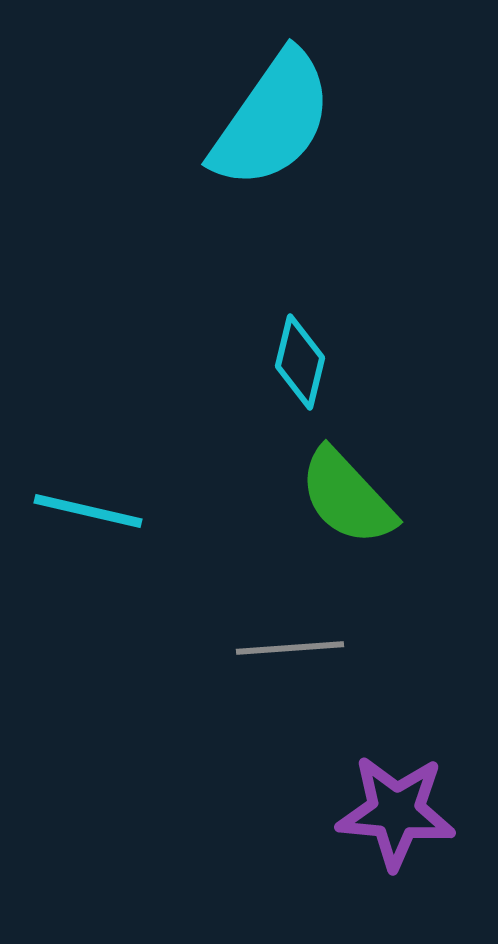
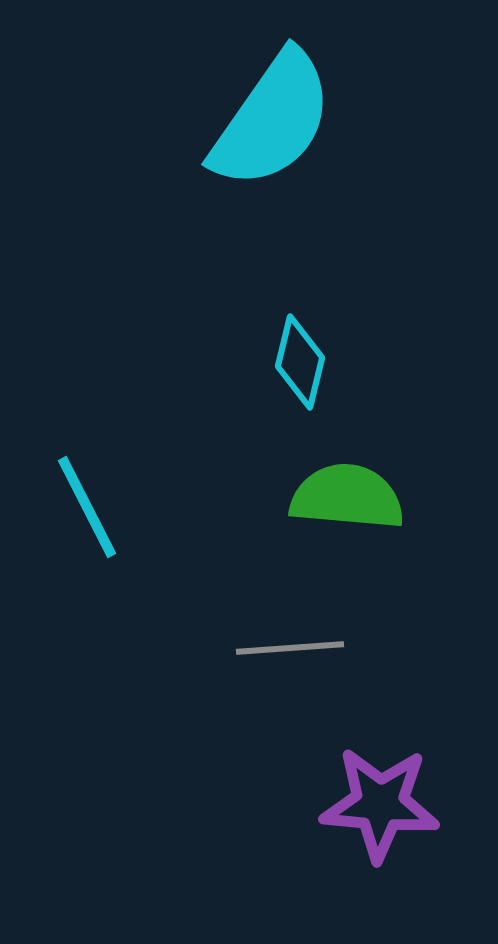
green semicircle: rotated 138 degrees clockwise
cyan line: moved 1 px left, 4 px up; rotated 50 degrees clockwise
purple star: moved 16 px left, 8 px up
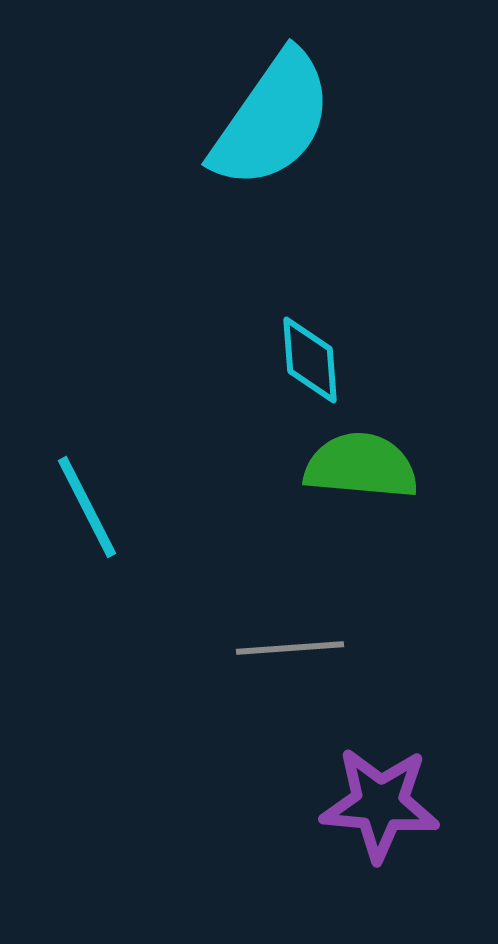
cyan diamond: moved 10 px right, 2 px up; rotated 18 degrees counterclockwise
green semicircle: moved 14 px right, 31 px up
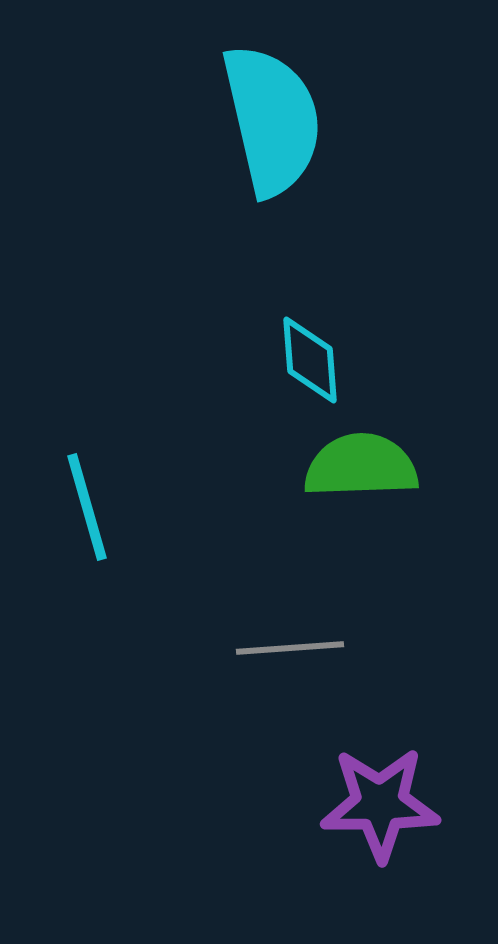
cyan semicircle: rotated 48 degrees counterclockwise
green semicircle: rotated 7 degrees counterclockwise
cyan line: rotated 11 degrees clockwise
purple star: rotated 5 degrees counterclockwise
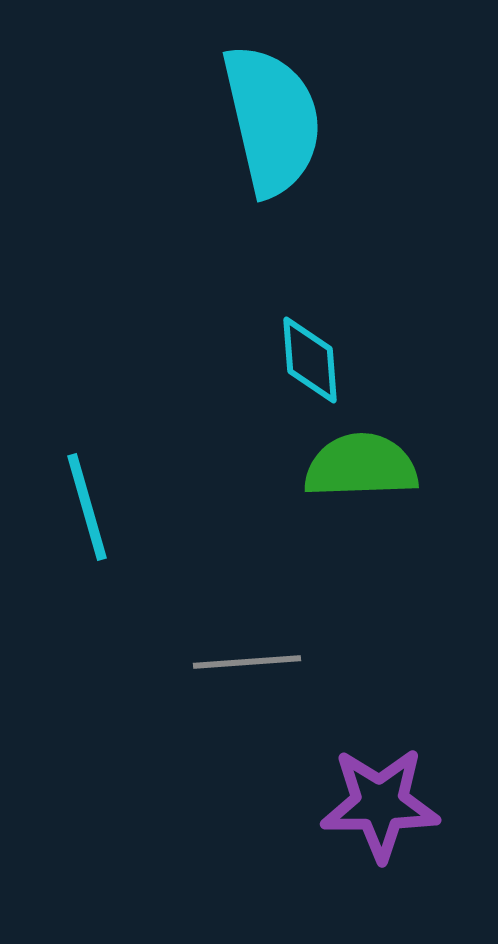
gray line: moved 43 px left, 14 px down
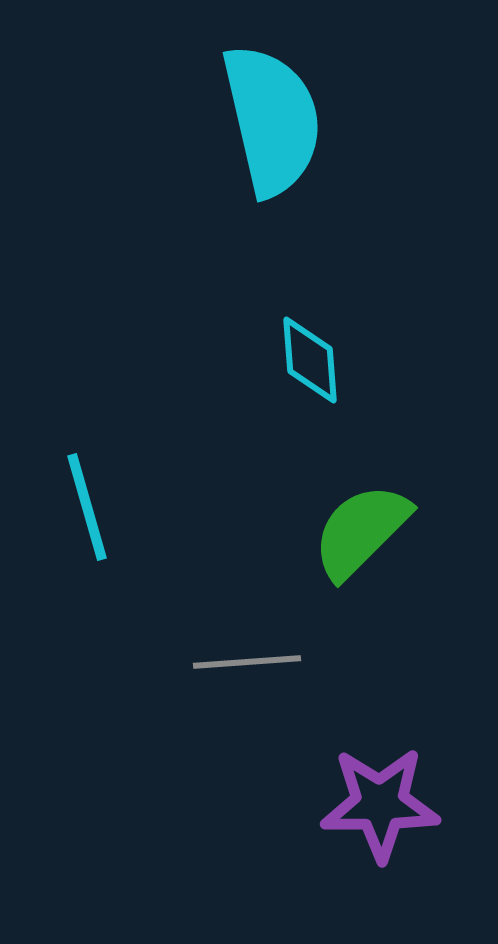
green semicircle: moved 65 px down; rotated 43 degrees counterclockwise
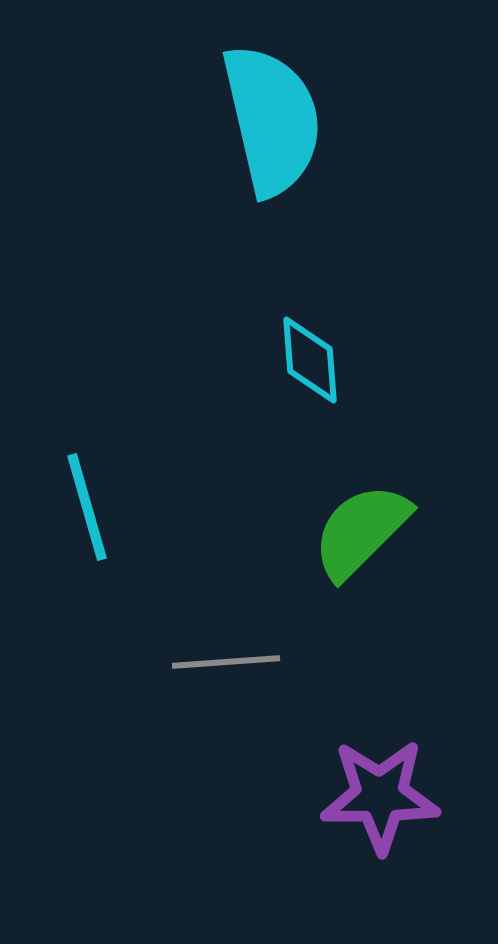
gray line: moved 21 px left
purple star: moved 8 px up
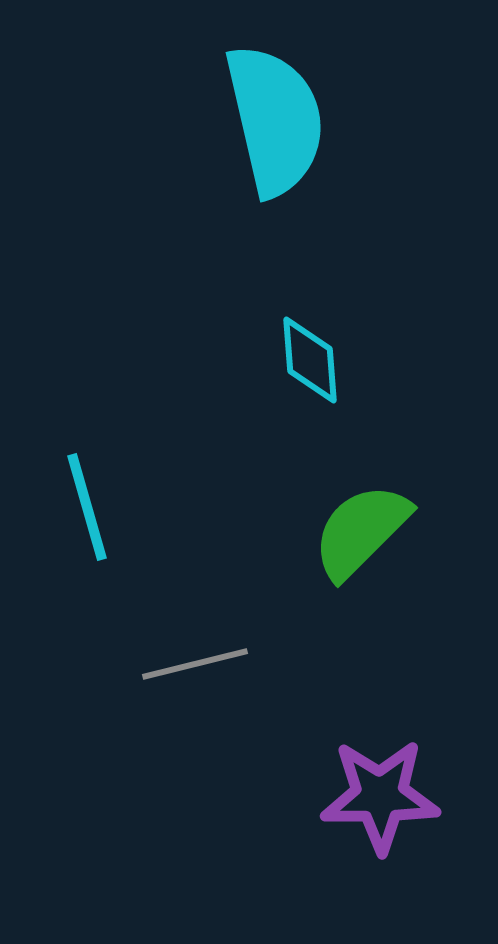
cyan semicircle: moved 3 px right
gray line: moved 31 px left, 2 px down; rotated 10 degrees counterclockwise
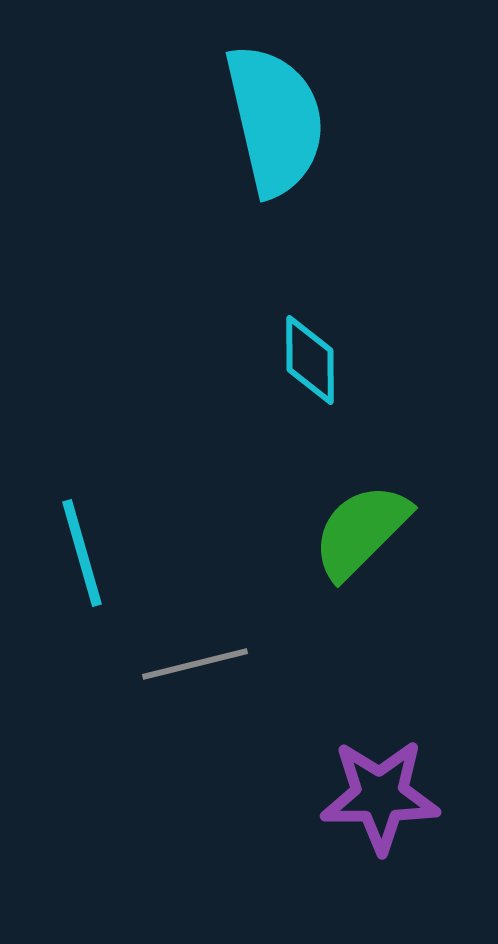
cyan diamond: rotated 4 degrees clockwise
cyan line: moved 5 px left, 46 px down
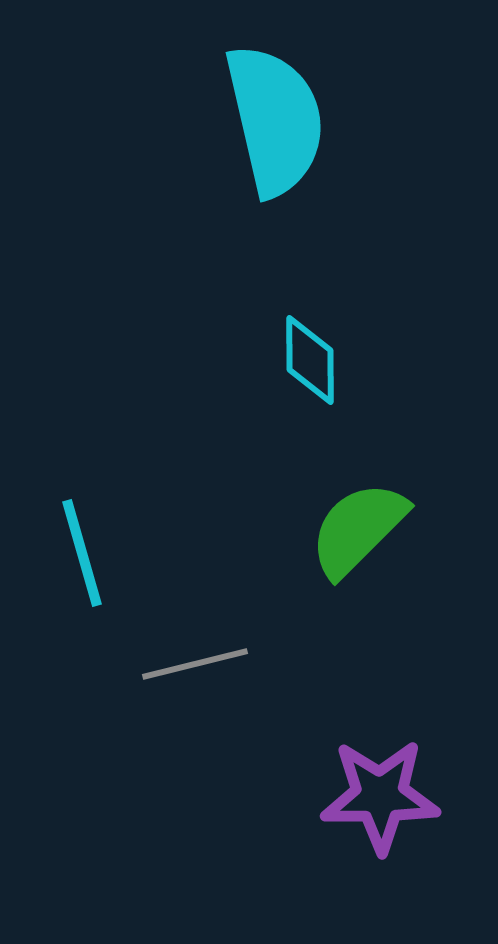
green semicircle: moved 3 px left, 2 px up
